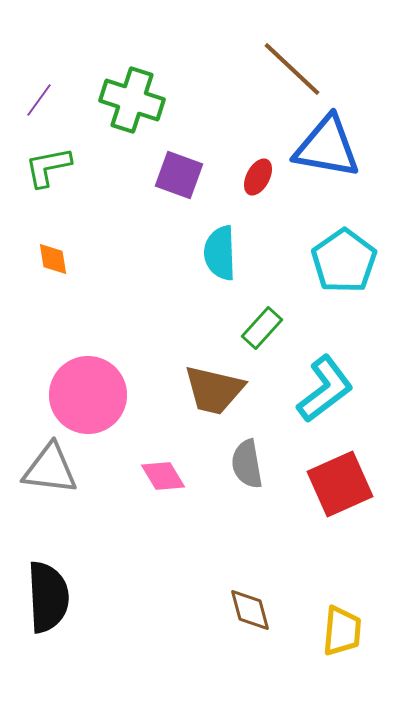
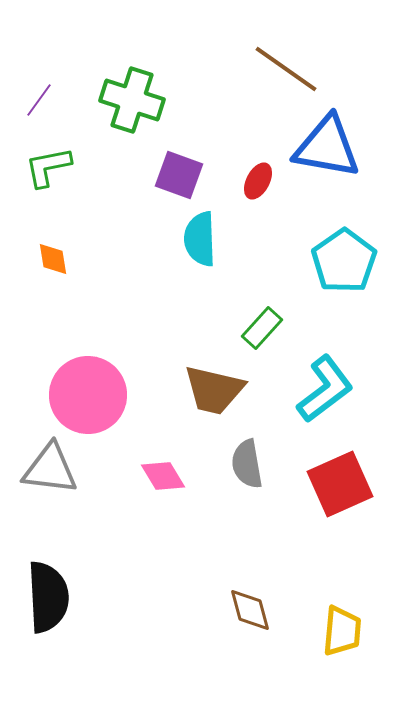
brown line: moved 6 px left; rotated 8 degrees counterclockwise
red ellipse: moved 4 px down
cyan semicircle: moved 20 px left, 14 px up
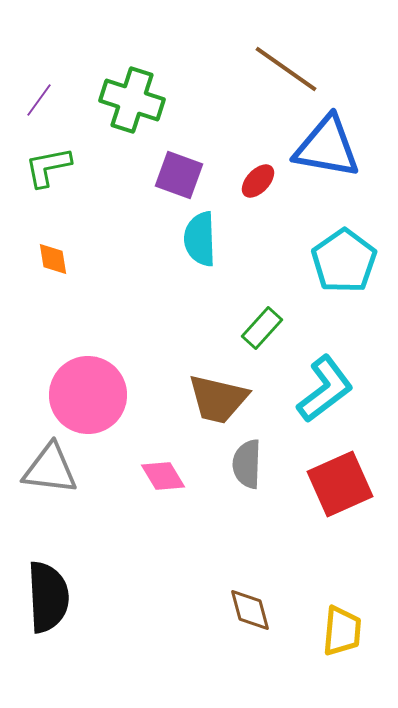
red ellipse: rotated 15 degrees clockwise
brown trapezoid: moved 4 px right, 9 px down
gray semicircle: rotated 12 degrees clockwise
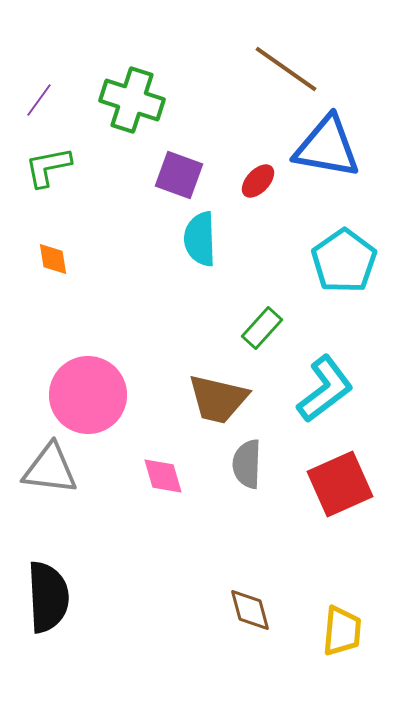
pink diamond: rotated 15 degrees clockwise
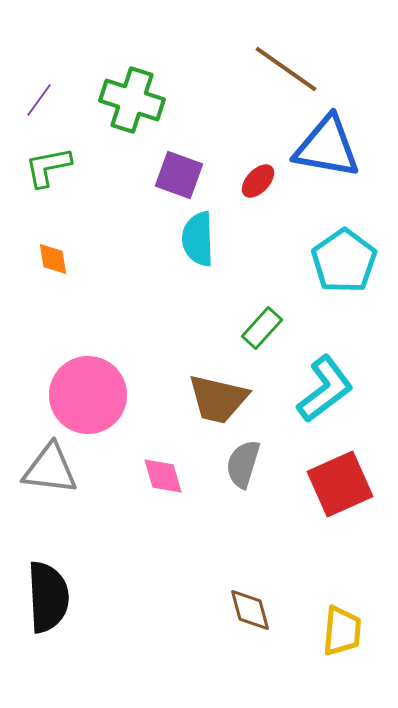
cyan semicircle: moved 2 px left
gray semicircle: moved 4 px left; rotated 15 degrees clockwise
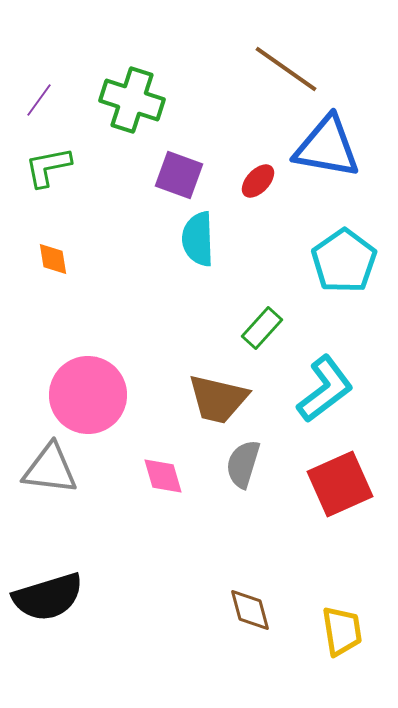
black semicircle: rotated 76 degrees clockwise
yellow trapezoid: rotated 14 degrees counterclockwise
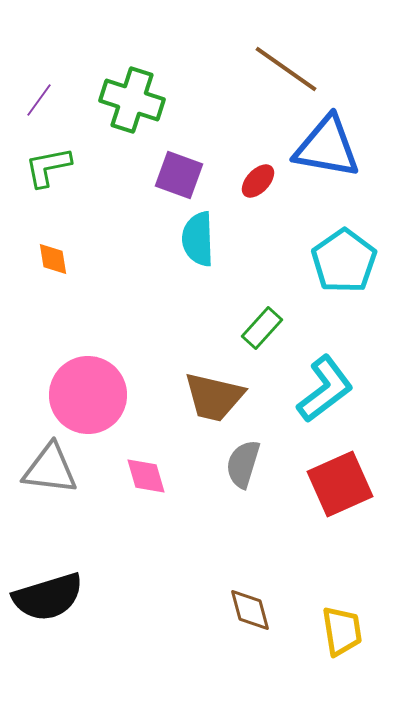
brown trapezoid: moved 4 px left, 2 px up
pink diamond: moved 17 px left
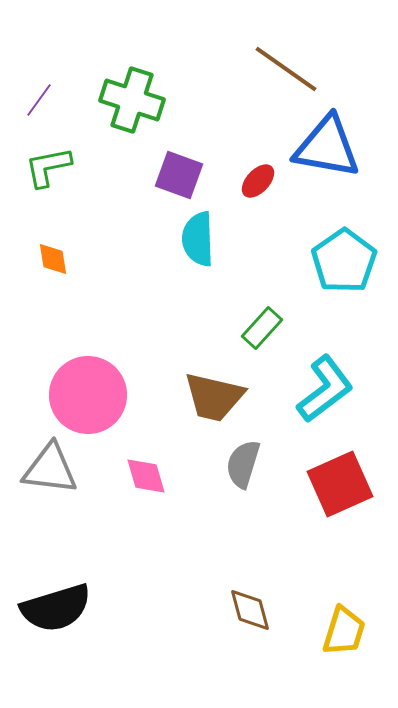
black semicircle: moved 8 px right, 11 px down
yellow trapezoid: moved 2 px right; rotated 26 degrees clockwise
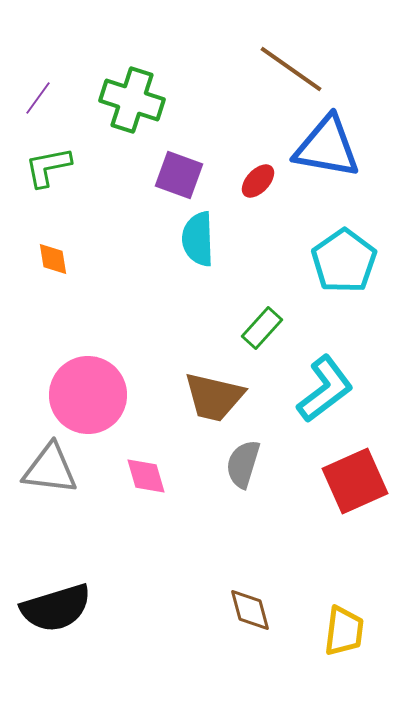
brown line: moved 5 px right
purple line: moved 1 px left, 2 px up
red square: moved 15 px right, 3 px up
yellow trapezoid: rotated 10 degrees counterclockwise
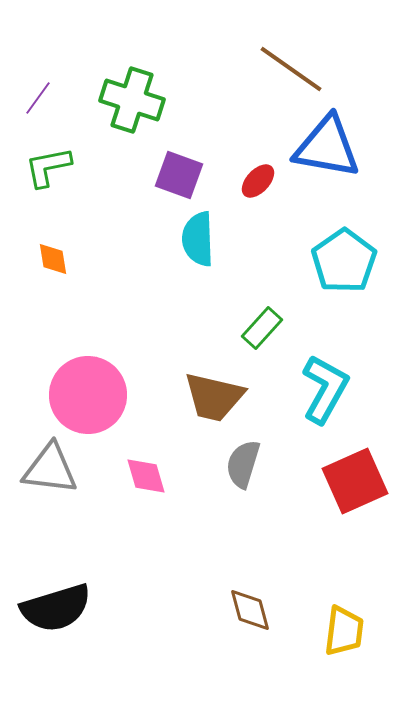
cyan L-shape: rotated 24 degrees counterclockwise
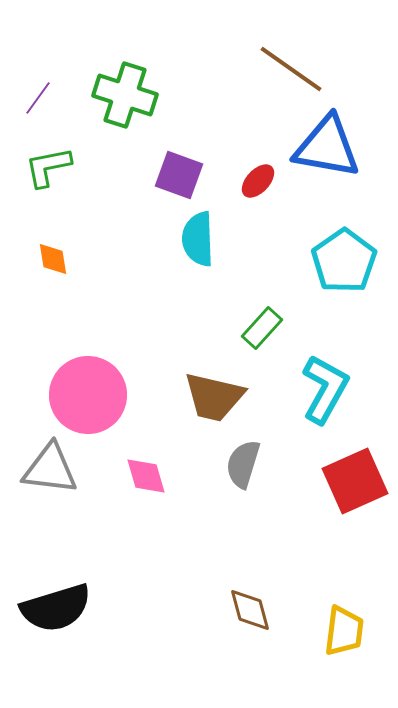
green cross: moved 7 px left, 5 px up
